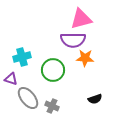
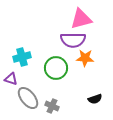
green circle: moved 3 px right, 2 px up
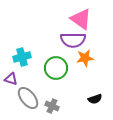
pink triangle: rotated 50 degrees clockwise
orange star: rotated 12 degrees counterclockwise
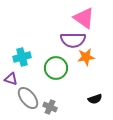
pink triangle: moved 3 px right, 1 px up
orange star: moved 1 px right, 1 px up
gray cross: moved 2 px left, 1 px down
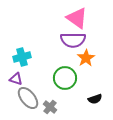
pink triangle: moved 7 px left
orange star: moved 1 px down; rotated 24 degrees counterclockwise
green circle: moved 9 px right, 10 px down
purple triangle: moved 5 px right
gray cross: rotated 16 degrees clockwise
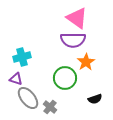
orange star: moved 4 px down
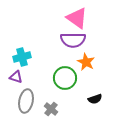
orange star: rotated 12 degrees counterclockwise
purple triangle: moved 2 px up
gray ellipse: moved 2 px left, 3 px down; rotated 50 degrees clockwise
gray cross: moved 1 px right, 2 px down
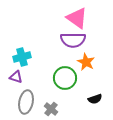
gray ellipse: moved 1 px down
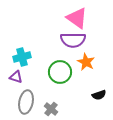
green circle: moved 5 px left, 6 px up
black semicircle: moved 4 px right, 4 px up
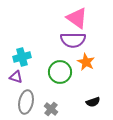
black semicircle: moved 6 px left, 7 px down
